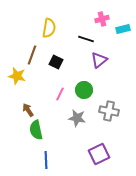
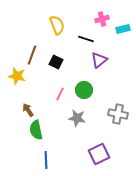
yellow semicircle: moved 8 px right, 3 px up; rotated 30 degrees counterclockwise
gray cross: moved 9 px right, 3 px down
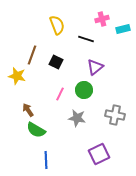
purple triangle: moved 4 px left, 7 px down
gray cross: moved 3 px left, 1 px down
green semicircle: rotated 48 degrees counterclockwise
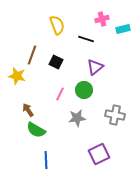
gray star: rotated 18 degrees counterclockwise
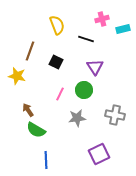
brown line: moved 2 px left, 4 px up
purple triangle: rotated 24 degrees counterclockwise
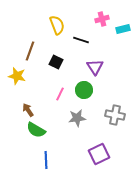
black line: moved 5 px left, 1 px down
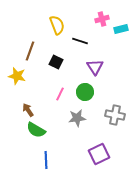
cyan rectangle: moved 2 px left
black line: moved 1 px left, 1 px down
green circle: moved 1 px right, 2 px down
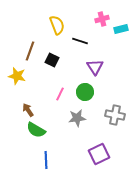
black square: moved 4 px left, 2 px up
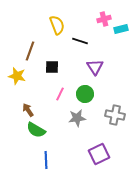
pink cross: moved 2 px right
black square: moved 7 px down; rotated 24 degrees counterclockwise
green circle: moved 2 px down
